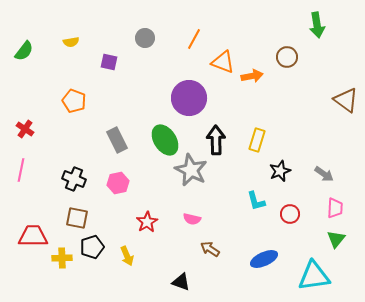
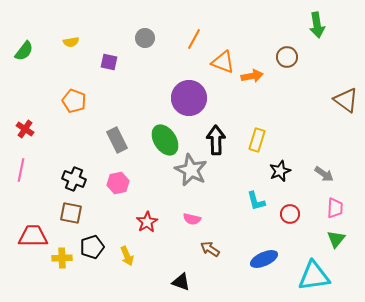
brown square: moved 6 px left, 5 px up
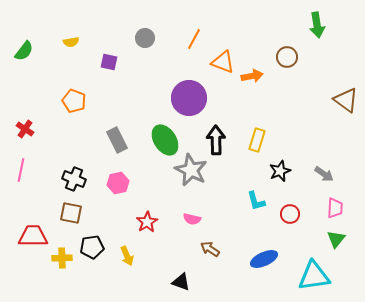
black pentagon: rotated 10 degrees clockwise
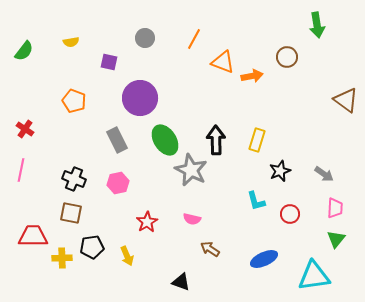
purple circle: moved 49 px left
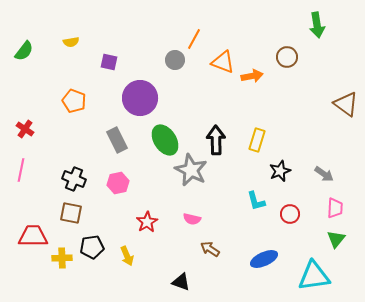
gray circle: moved 30 px right, 22 px down
brown triangle: moved 4 px down
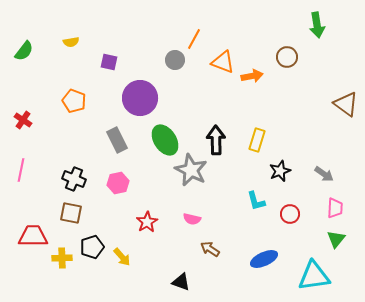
red cross: moved 2 px left, 9 px up
black pentagon: rotated 10 degrees counterclockwise
yellow arrow: moved 5 px left, 1 px down; rotated 18 degrees counterclockwise
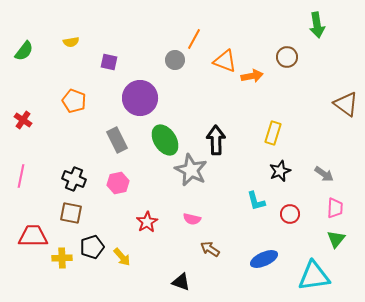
orange triangle: moved 2 px right, 1 px up
yellow rectangle: moved 16 px right, 7 px up
pink line: moved 6 px down
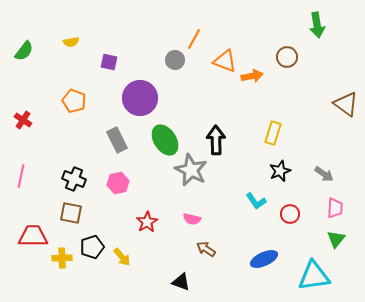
cyan L-shape: rotated 20 degrees counterclockwise
brown arrow: moved 4 px left
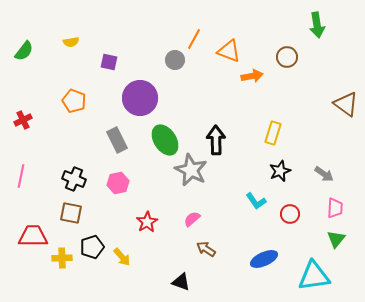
orange triangle: moved 4 px right, 10 px up
red cross: rotated 30 degrees clockwise
pink semicircle: rotated 126 degrees clockwise
